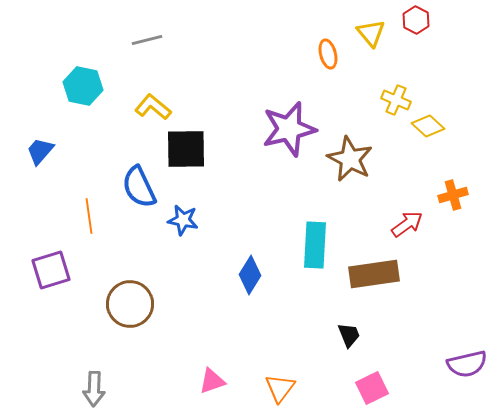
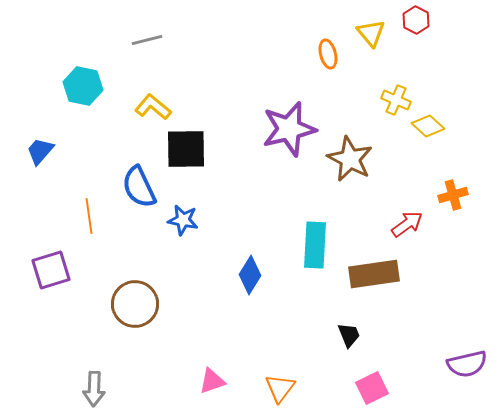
brown circle: moved 5 px right
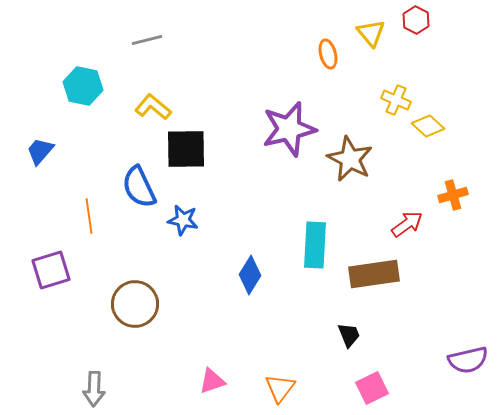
purple semicircle: moved 1 px right, 4 px up
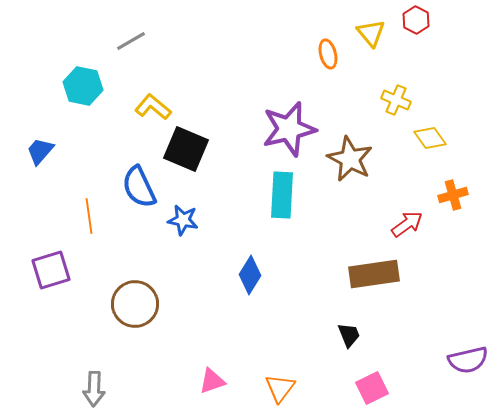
gray line: moved 16 px left, 1 px down; rotated 16 degrees counterclockwise
yellow diamond: moved 2 px right, 12 px down; rotated 12 degrees clockwise
black square: rotated 24 degrees clockwise
cyan rectangle: moved 33 px left, 50 px up
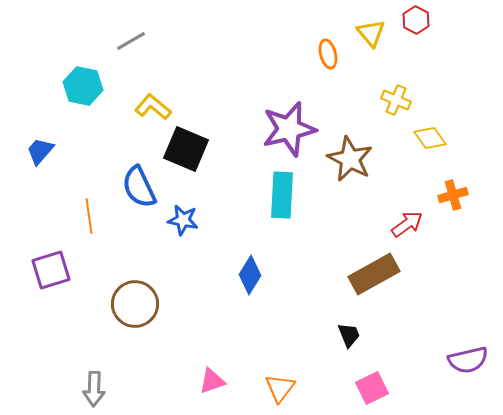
brown rectangle: rotated 21 degrees counterclockwise
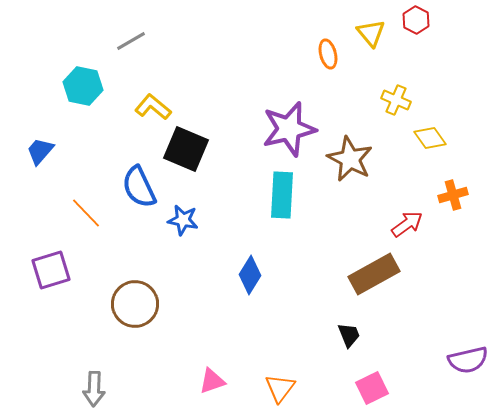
orange line: moved 3 px left, 3 px up; rotated 36 degrees counterclockwise
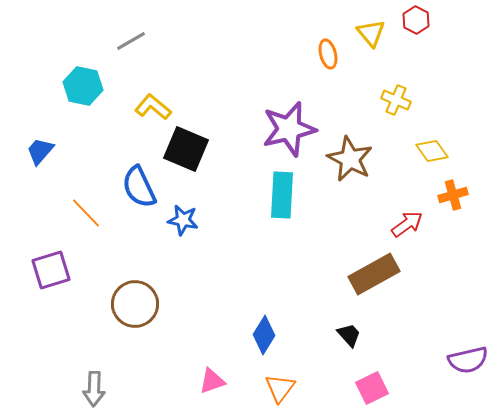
yellow diamond: moved 2 px right, 13 px down
blue diamond: moved 14 px right, 60 px down
black trapezoid: rotated 20 degrees counterclockwise
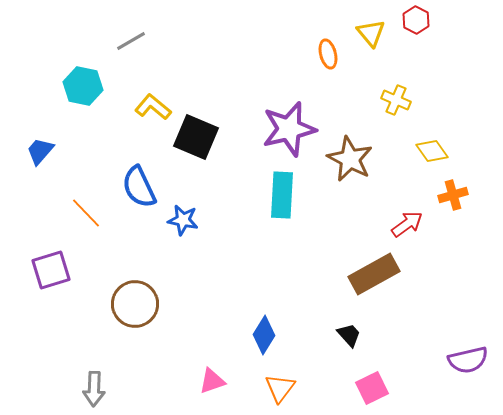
black square: moved 10 px right, 12 px up
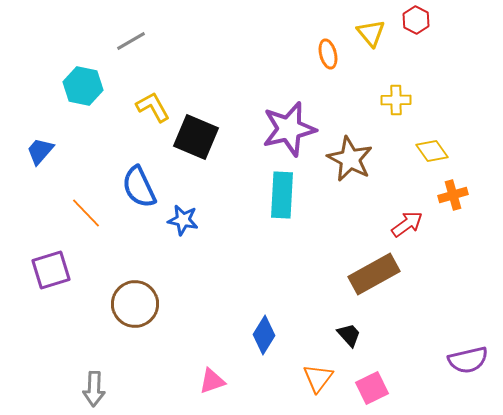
yellow cross: rotated 24 degrees counterclockwise
yellow L-shape: rotated 21 degrees clockwise
orange triangle: moved 38 px right, 10 px up
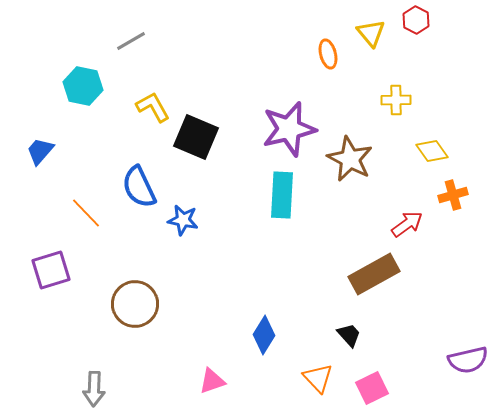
orange triangle: rotated 20 degrees counterclockwise
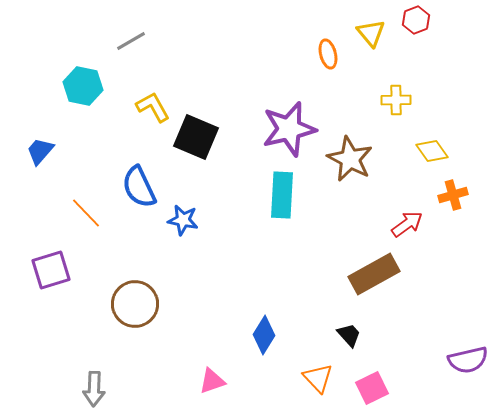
red hexagon: rotated 12 degrees clockwise
